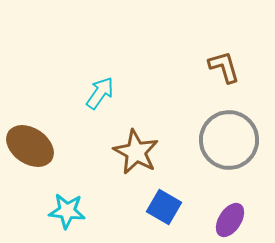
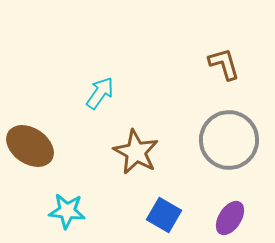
brown L-shape: moved 3 px up
blue square: moved 8 px down
purple ellipse: moved 2 px up
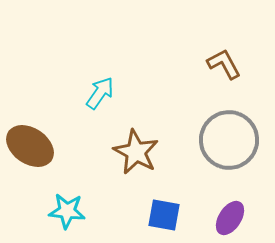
brown L-shape: rotated 12 degrees counterclockwise
blue square: rotated 20 degrees counterclockwise
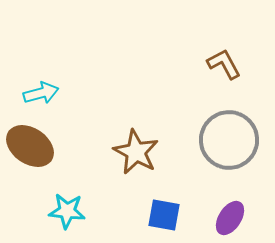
cyan arrow: moved 59 px left; rotated 40 degrees clockwise
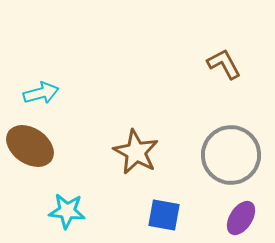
gray circle: moved 2 px right, 15 px down
purple ellipse: moved 11 px right
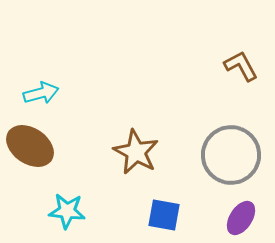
brown L-shape: moved 17 px right, 2 px down
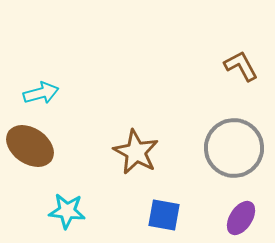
gray circle: moved 3 px right, 7 px up
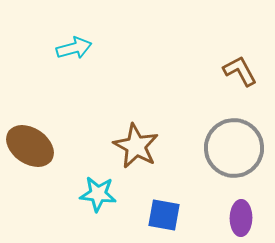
brown L-shape: moved 1 px left, 5 px down
cyan arrow: moved 33 px right, 45 px up
brown star: moved 6 px up
cyan star: moved 31 px right, 17 px up
purple ellipse: rotated 32 degrees counterclockwise
